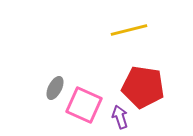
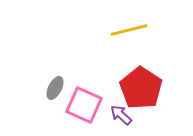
red pentagon: moved 2 px left, 1 px down; rotated 24 degrees clockwise
purple arrow: moved 1 px right, 2 px up; rotated 30 degrees counterclockwise
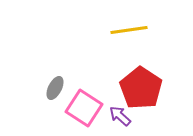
yellow line: rotated 6 degrees clockwise
pink square: moved 3 px down; rotated 9 degrees clockwise
purple arrow: moved 1 px left, 1 px down
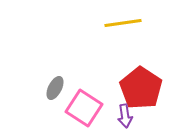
yellow line: moved 6 px left, 7 px up
purple arrow: moved 5 px right; rotated 140 degrees counterclockwise
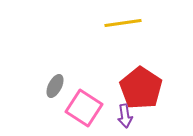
gray ellipse: moved 2 px up
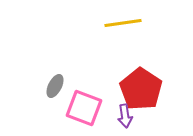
red pentagon: moved 1 px down
pink square: rotated 12 degrees counterclockwise
